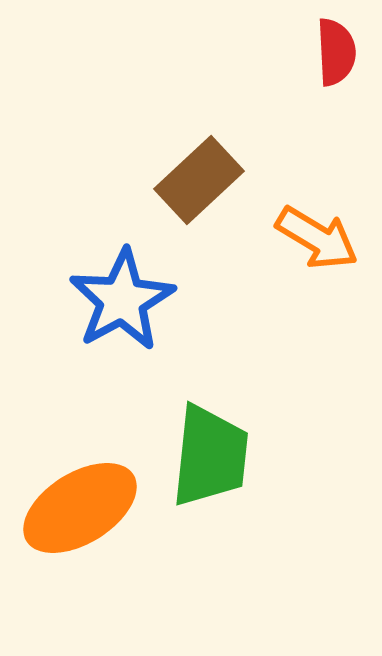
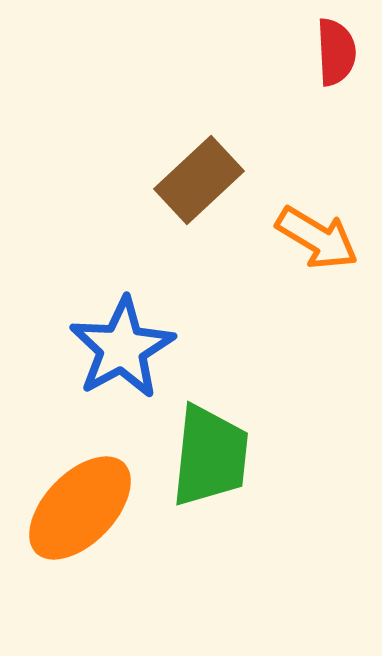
blue star: moved 48 px down
orange ellipse: rotated 14 degrees counterclockwise
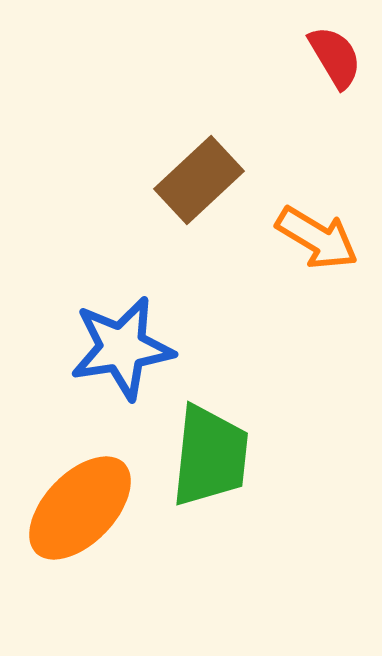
red semicircle: moved 1 px left, 5 px down; rotated 28 degrees counterclockwise
blue star: rotated 20 degrees clockwise
